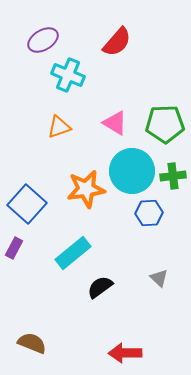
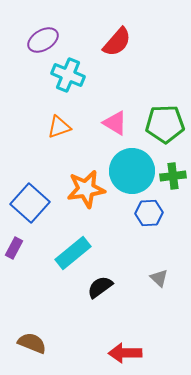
blue square: moved 3 px right, 1 px up
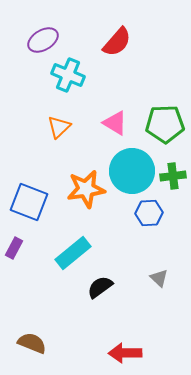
orange triangle: rotated 25 degrees counterclockwise
blue square: moved 1 px left, 1 px up; rotated 21 degrees counterclockwise
